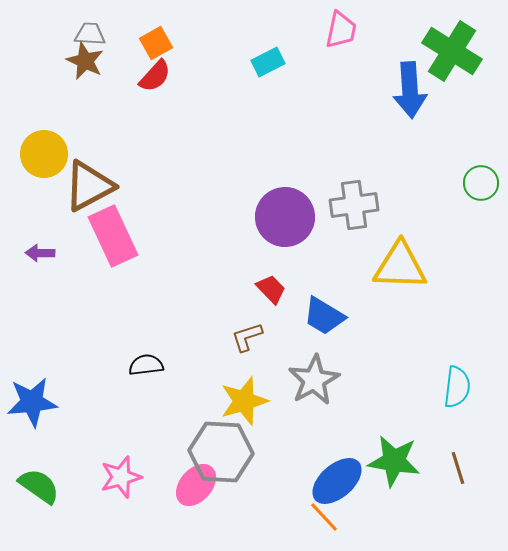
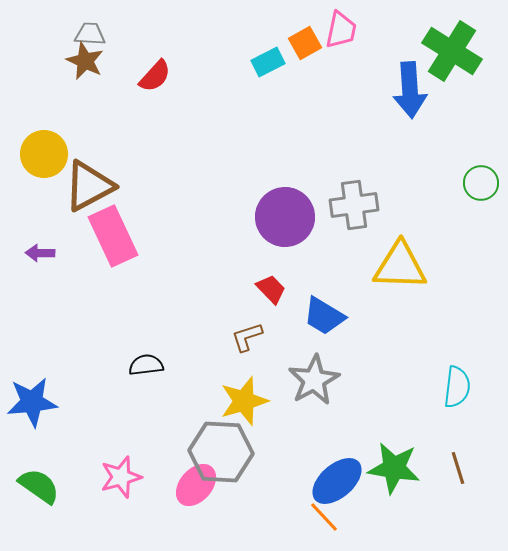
orange square: moved 149 px right
green star: moved 7 px down
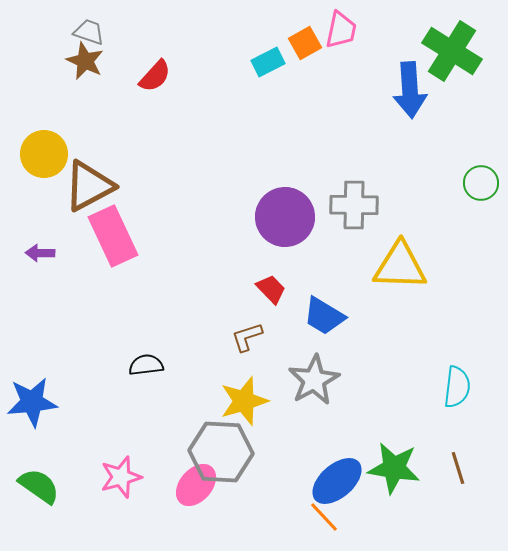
gray trapezoid: moved 1 px left, 2 px up; rotated 16 degrees clockwise
gray cross: rotated 9 degrees clockwise
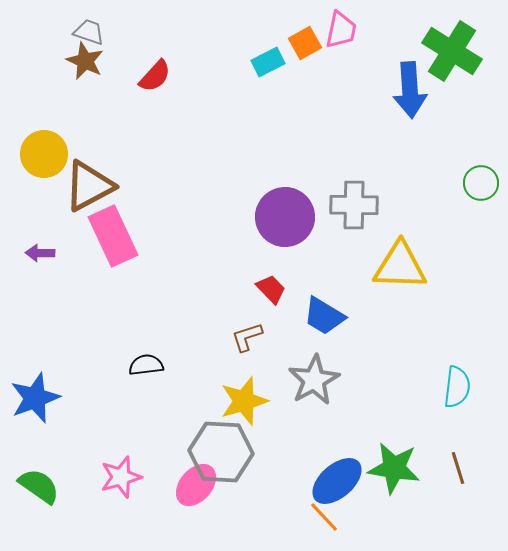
blue star: moved 3 px right, 4 px up; rotated 15 degrees counterclockwise
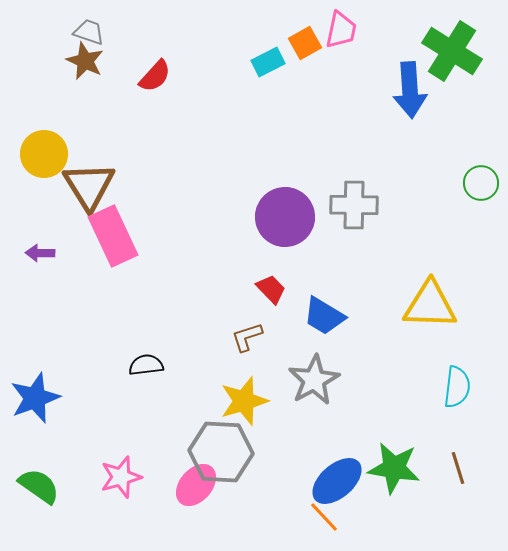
brown triangle: rotated 34 degrees counterclockwise
yellow triangle: moved 30 px right, 39 px down
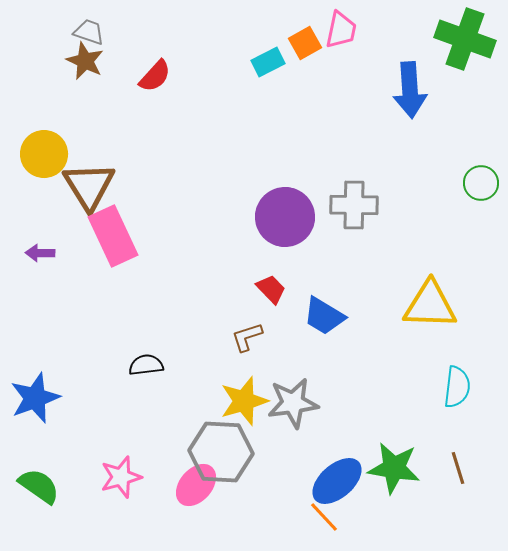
green cross: moved 13 px right, 12 px up; rotated 12 degrees counterclockwise
gray star: moved 21 px left, 23 px down; rotated 21 degrees clockwise
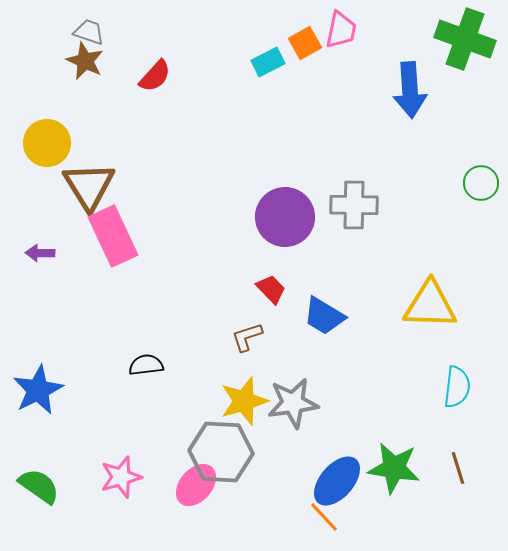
yellow circle: moved 3 px right, 11 px up
blue star: moved 3 px right, 8 px up; rotated 6 degrees counterclockwise
blue ellipse: rotated 8 degrees counterclockwise
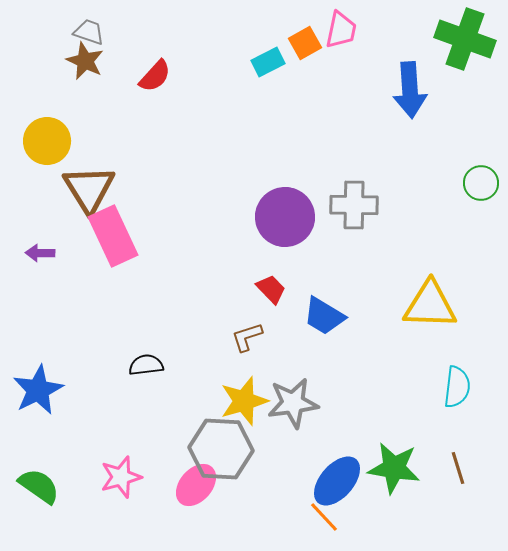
yellow circle: moved 2 px up
brown triangle: moved 3 px down
gray hexagon: moved 3 px up
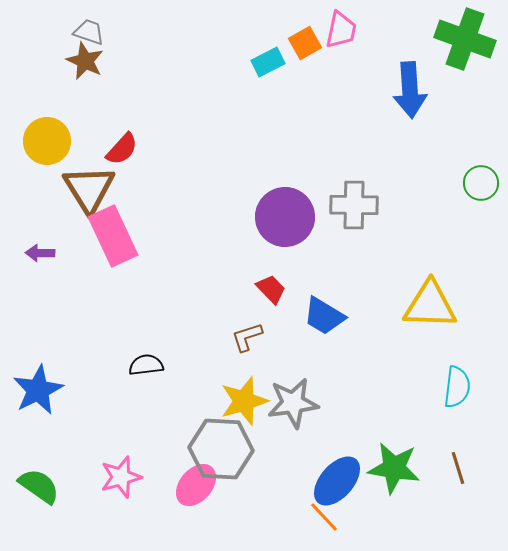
red semicircle: moved 33 px left, 73 px down
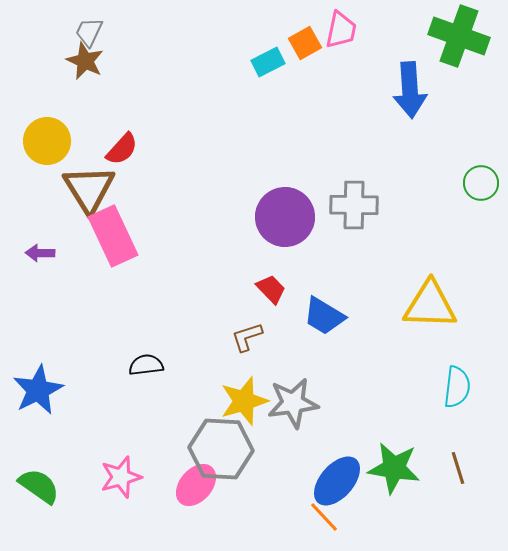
gray trapezoid: rotated 84 degrees counterclockwise
green cross: moved 6 px left, 3 px up
